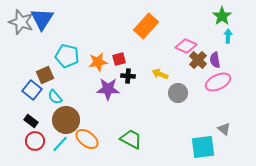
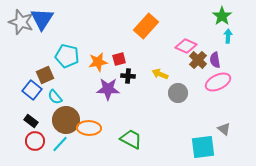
orange ellipse: moved 2 px right, 11 px up; rotated 35 degrees counterclockwise
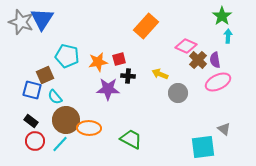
blue square: rotated 24 degrees counterclockwise
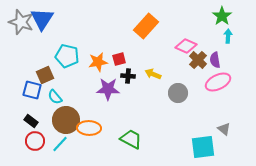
yellow arrow: moved 7 px left
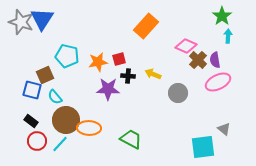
red circle: moved 2 px right
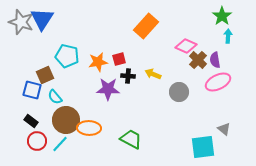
gray circle: moved 1 px right, 1 px up
